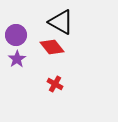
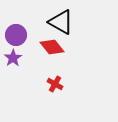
purple star: moved 4 px left, 1 px up
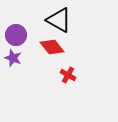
black triangle: moved 2 px left, 2 px up
purple star: rotated 18 degrees counterclockwise
red cross: moved 13 px right, 9 px up
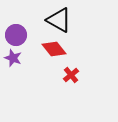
red diamond: moved 2 px right, 2 px down
red cross: moved 3 px right; rotated 21 degrees clockwise
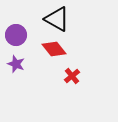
black triangle: moved 2 px left, 1 px up
purple star: moved 3 px right, 6 px down
red cross: moved 1 px right, 1 px down
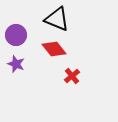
black triangle: rotated 8 degrees counterclockwise
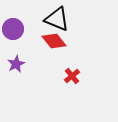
purple circle: moved 3 px left, 6 px up
red diamond: moved 8 px up
purple star: rotated 24 degrees clockwise
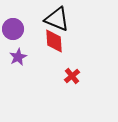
red diamond: rotated 35 degrees clockwise
purple star: moved 2 px right, 7 px up
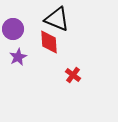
red diamond: moved 5 px left, 1 px down
red cross: moved 1 px right, 1 px up; rotated 14 degrees counterclockwise
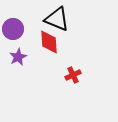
red cross: rotated 28 degrees clockwise
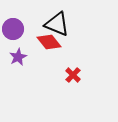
black triangle: moved 5 px down
red diamond: rotated 35 degrees counterclockwise
red cross: rotated 21 degrees counterclockwise
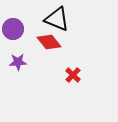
black triangle: moved 5 px up
purple star: moved 5 px down; rotated 24 degrees clockwise
